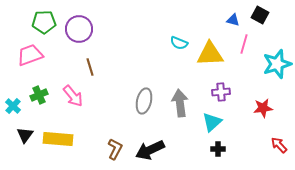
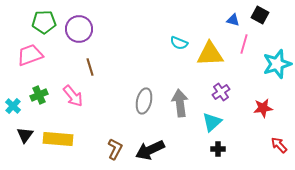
purple cross: rotated 30 degrees counterclockwise
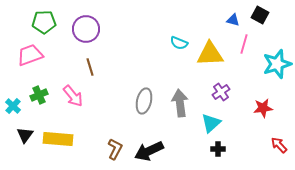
purple circle: moved 7 px right
cyan triangle: moved 1 px left, 1 px down
black arrow: moved 1 px left, 1 px down
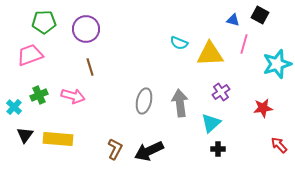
pink arrow: rotated 35 degrees counterclockwise
cyan cross: moved 1 px right, 1 px down
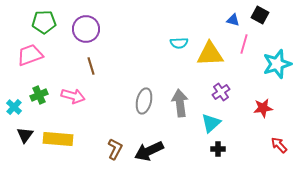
cyan semicircle: rotated 24 degrees counterclockwise
brown line: moved 1 px right, 1 px up
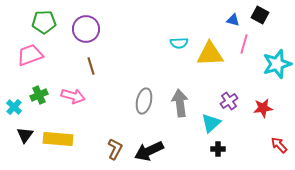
purple cross: moved 8 px right, 9 px down
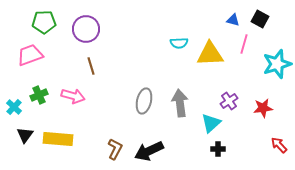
black square: moved 4 px down
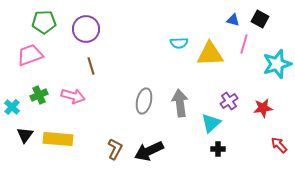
cyan cross: moved 2 px left
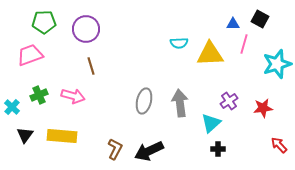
blue triangle: moved 4 px down; rotated 16 degrees counterclockwise
yellow rectangle: moved 4 px right, 3 px up
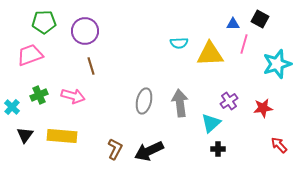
purple circle: moved 1 px left, 2 px down
